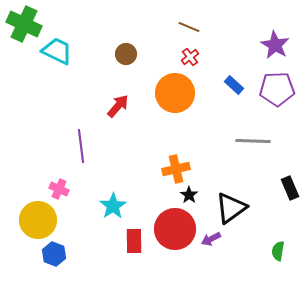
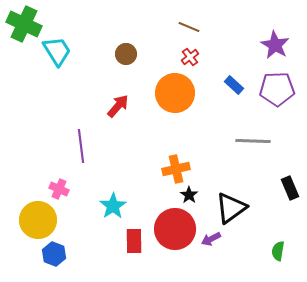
cyan trapezoid: rotated 32 degrees clockwise
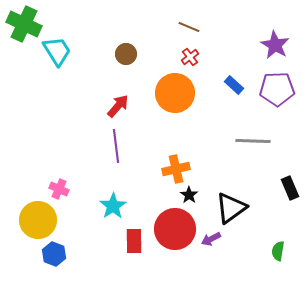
purple line: moved 35 px right
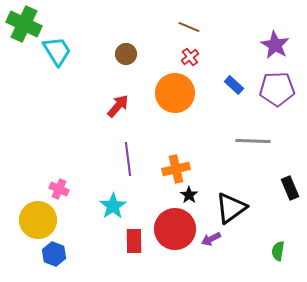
purple line: moved 12 px right, 13 px down
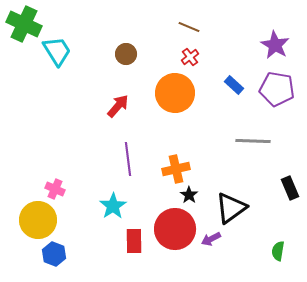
purple pentagon: rotated 12 degrees clockwise
pink cross: moved 4 px left
